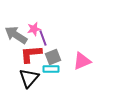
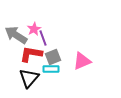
pink star: rotated 16 degrees counterclockwise
red L-shape: rotated 15 degrees clockwise
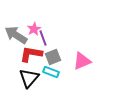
cyan rectangle: moved 3 px down; rotated 21 degrees clockwise
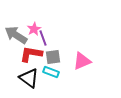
gray square: rotated 14 degrees clockwise
black triangle: rotated 35 degrees counterclockwise
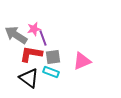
pink star: rotated 16 degrees clockwise
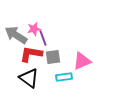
cyan rectangle: moved 13 px right, 5 px down; rotated 28 degrees counterclockwise
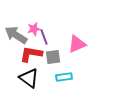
purple line: moved 1 px right, 1 px up
pink triangle: moved 5 px left, 17 px up
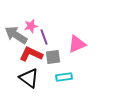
pink star: moved 3 px left, 3 px up
red L-shape: rotated 15 degrees clockwise
